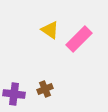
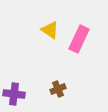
pink rectangle: rotated 20 degrees counterclockwise
brown cross: moved 13 px right
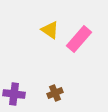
pink rectangle: rotated 16 degrees clockwise
brown cross: moved 3 px left, 4 px down
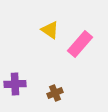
pink rectangle: moved 1 px right, 5 px down
purple cross: moved 1 px right, 10 px up; rotated 10 degrees counterclockwise
